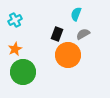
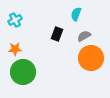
gray semicircle: moved 1 px right, 2 px down
orange star: rotated 24 degrees clockwise
orange circle: moved 23 px right, 3 px down
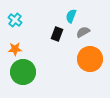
cyan semicircle: moved 5 px left, 2 px down
cyan cross: rotated 24 degrees counterclockwise
gray semicircle: moved 1 px left, 4 px up
orange circle: moved 1 px left, 1 px down
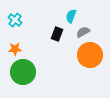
orange circle: moved 4 px up
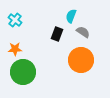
gray semicircle: rotated 64 degrees clockwise
orange circle: moved 9 px left, 5 px down
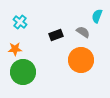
cyan semicircle: moved 26 px right
cyan cross: moved 5 px right, 2 px down
black rectangle: moved 1 px left, 1 px down; rotated 48 degrees clockwise
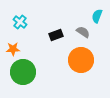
orange star: moved 2 px left
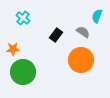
cyan cross: moved 3 px right, 4 px up
black rectangle: rotated 32 degrees counterclockwise
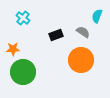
black rectangle: rotated 32 degrees clockwise
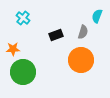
gray semicircle: rotated 72 degrees clockwise
